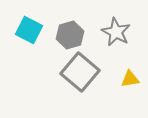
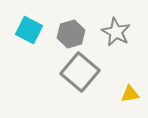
gray hexagon: moved 1 px right, 1 px up
yellow triangle: moved 15 px down
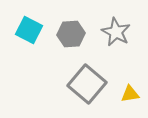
gray hexagon: rotated 12 degrees clockwise
gray square: moved 7 px right, 12 px down
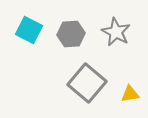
gray square: moved 1 px up
